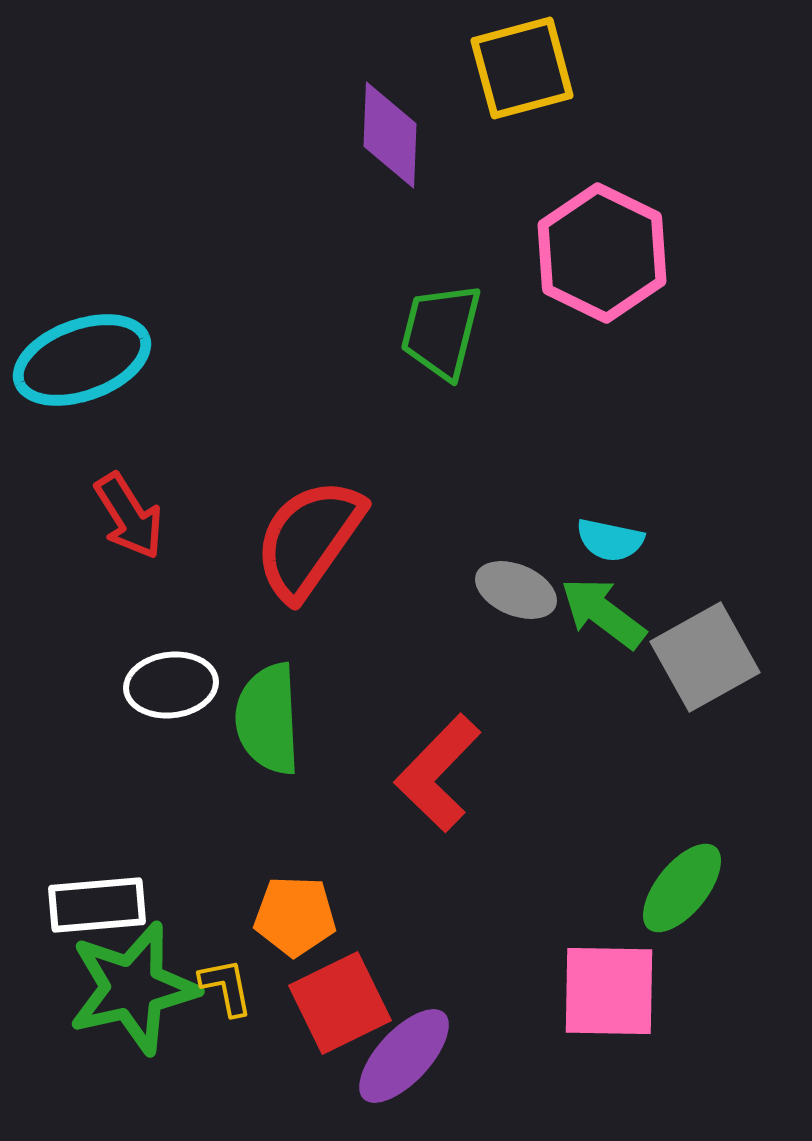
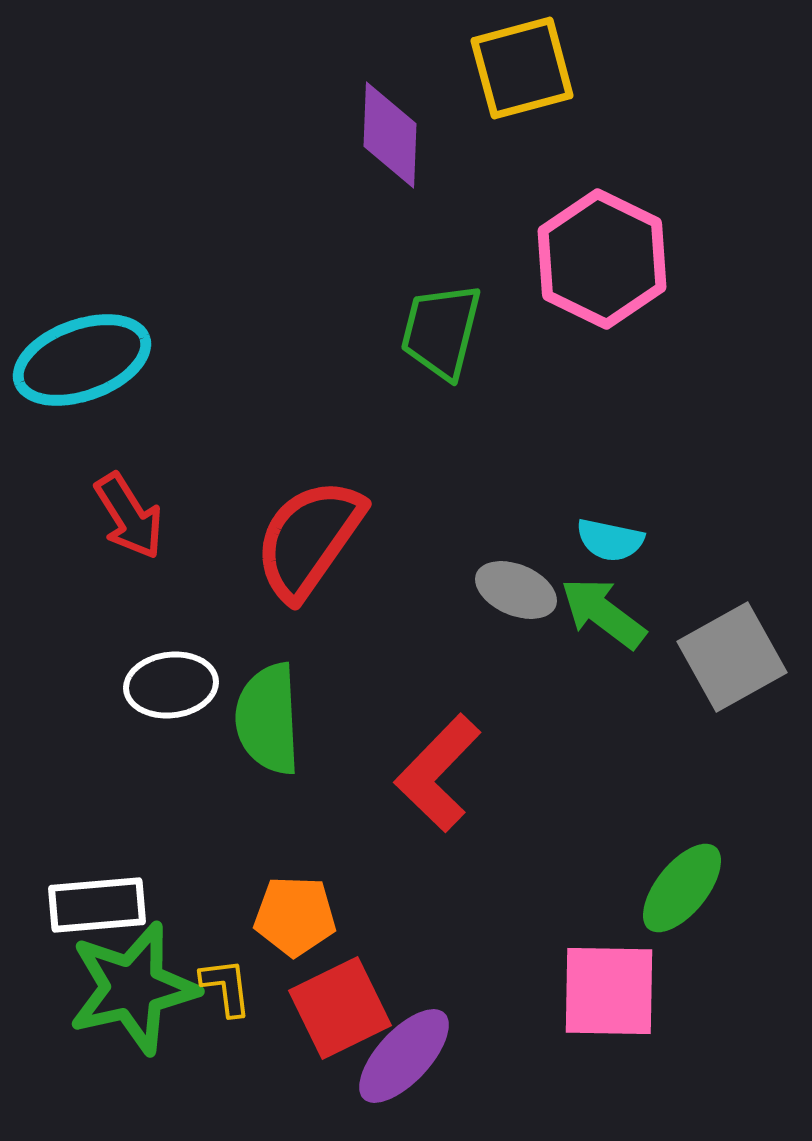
pink hexagon: moved 6 px down
gray square: moved 27 px right
yellow L-shape: rotated 4 degrees clockwise
red square: moved 5 px down
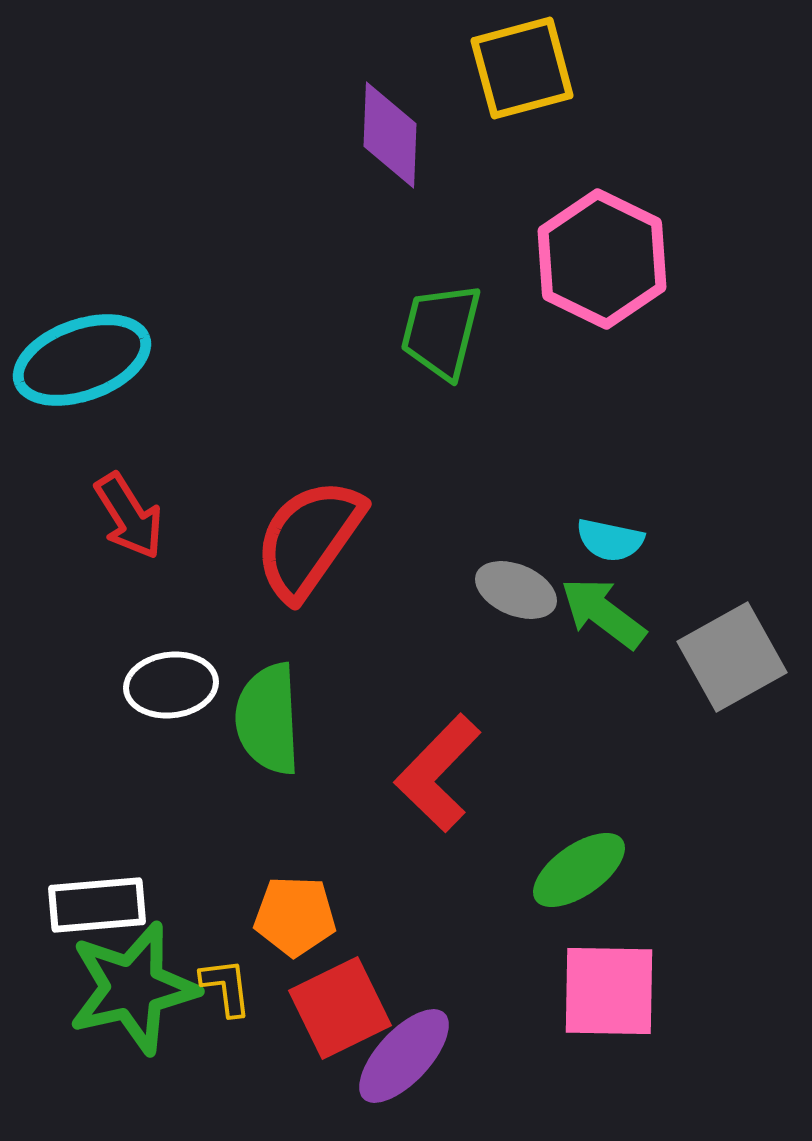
green ellipse: moved 103 px left, 18 px up; rotated 16 degrees clockwise
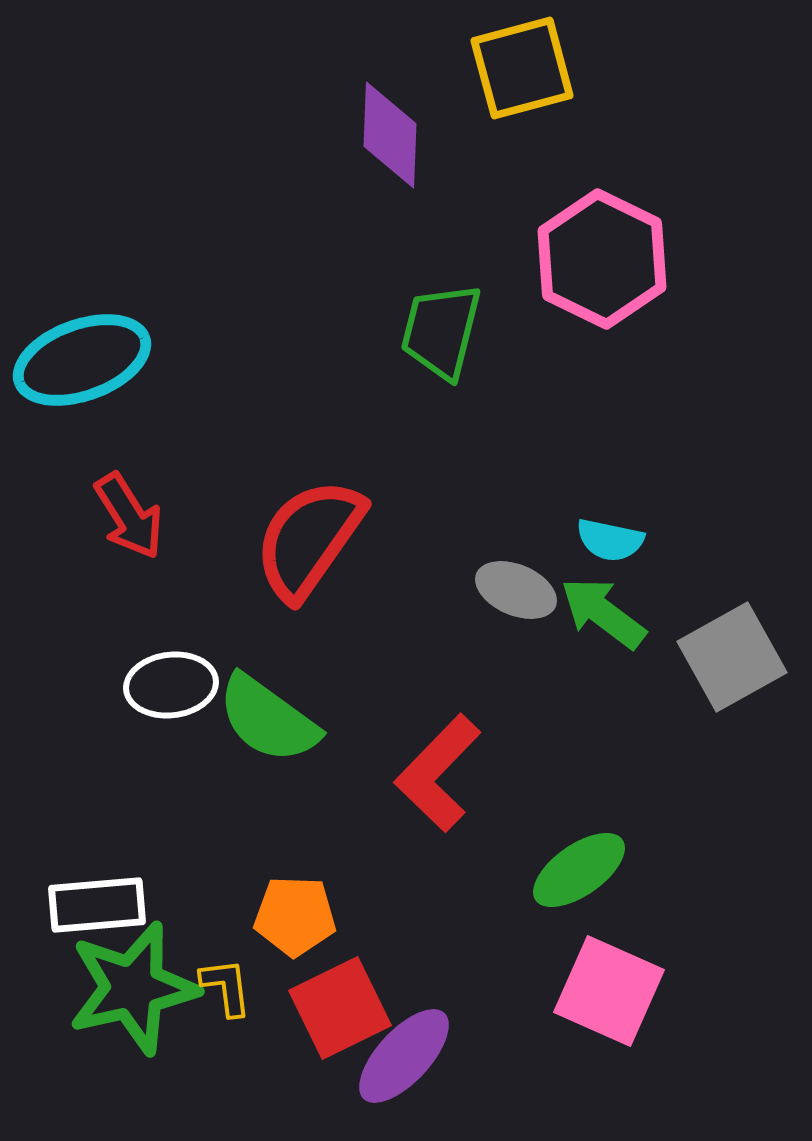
green semicircle: rotated 51 degrees counterclockwise
pink square: rotated 23 degrees clockwise
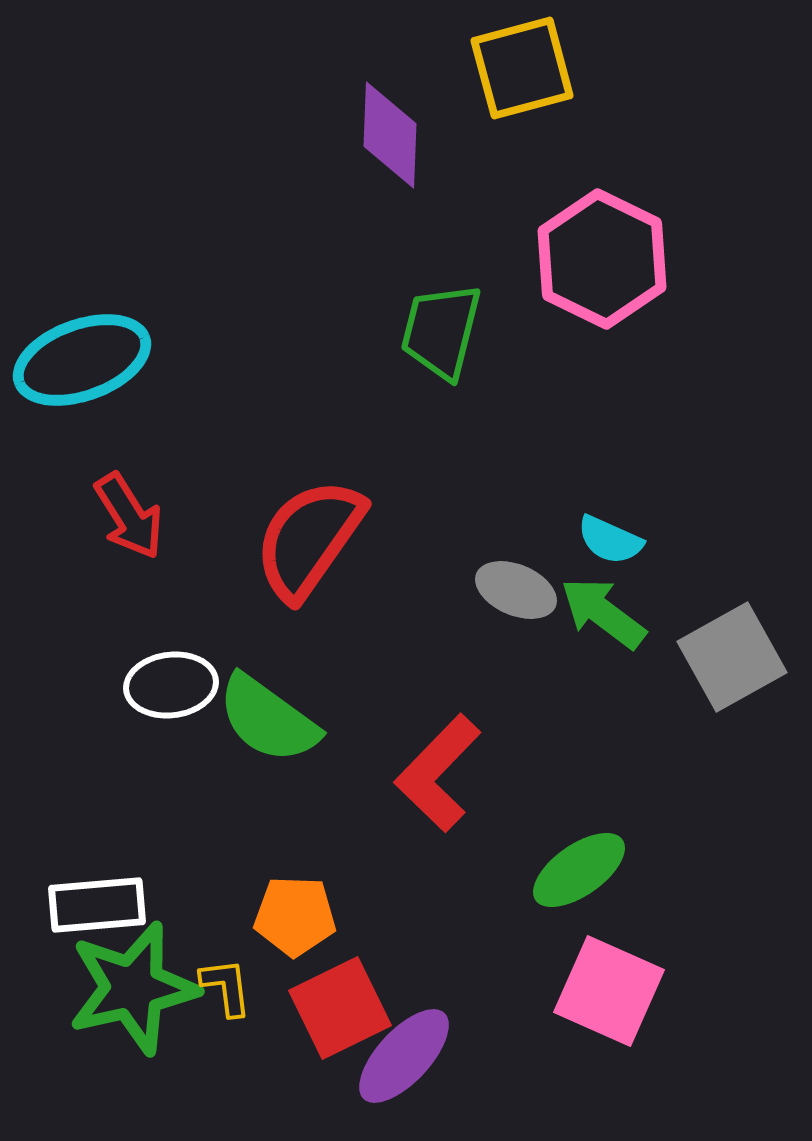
cyan semicircle: rotated 12 degrees clockwise
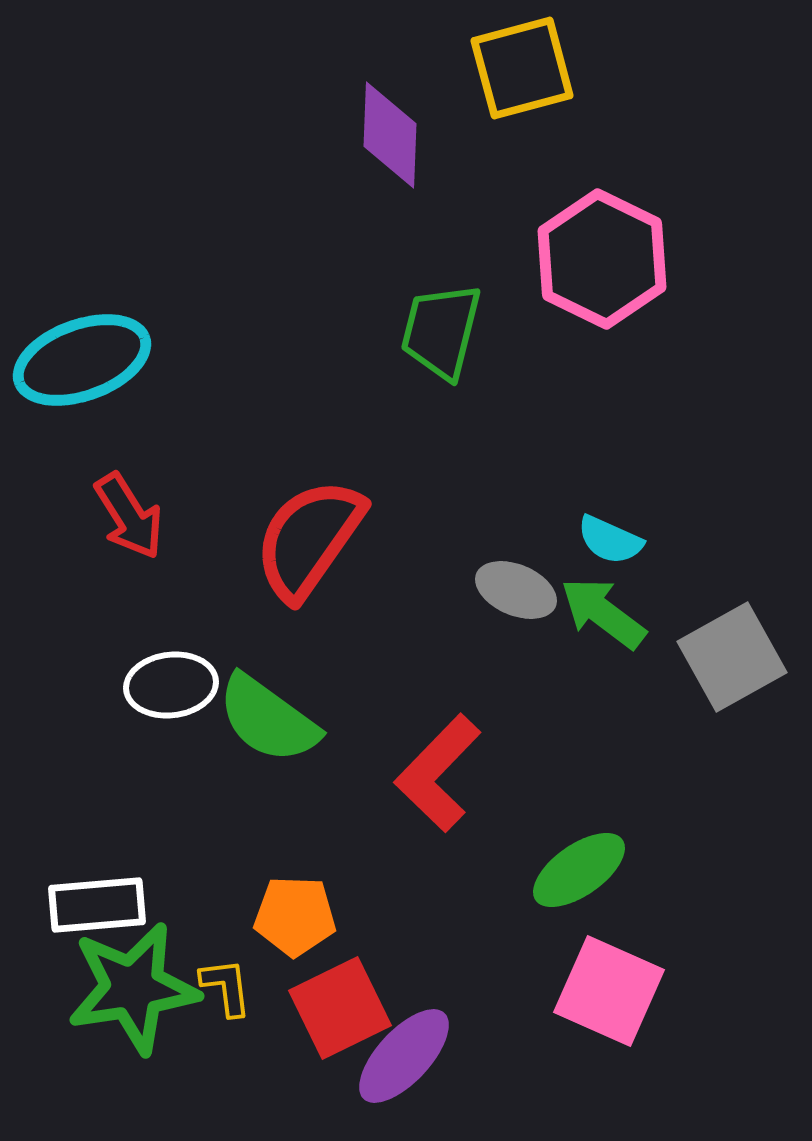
green star: rotated 4 degrees clockwise
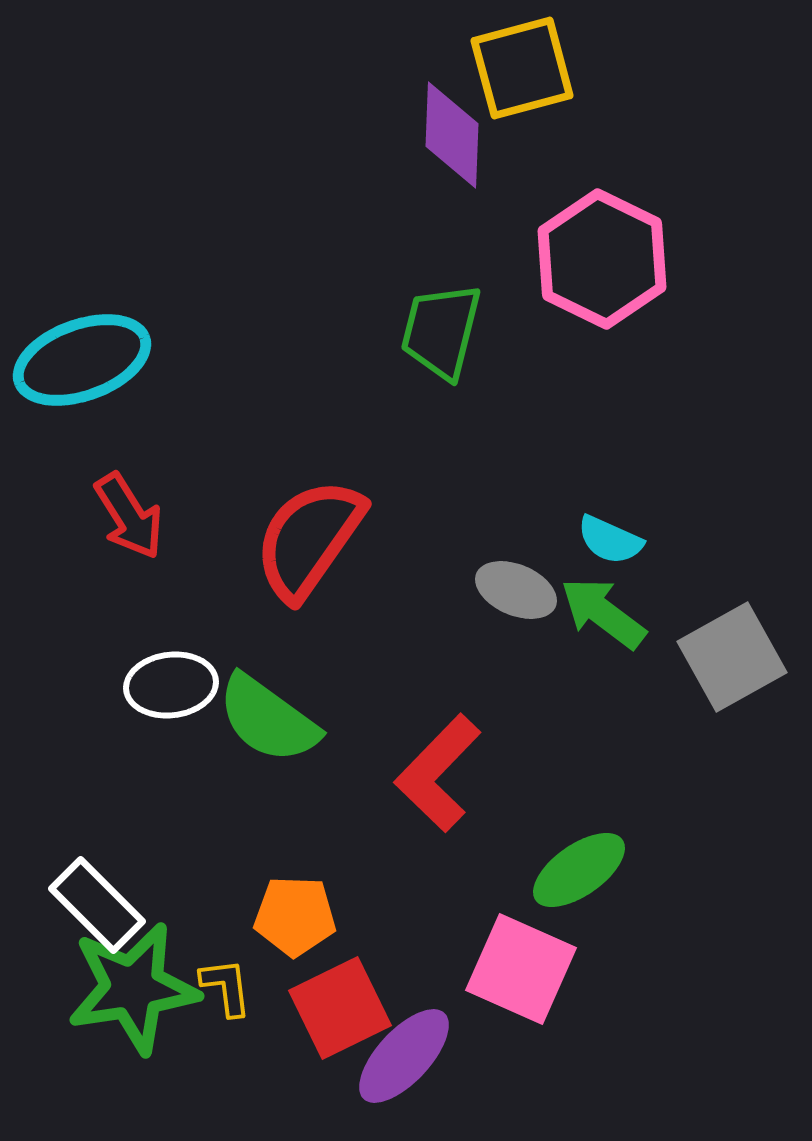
purple diamond: moved 62 px right
white rectangle: rotated 50 degrees clockwise
pink square: moved 88 px left, 22 px up
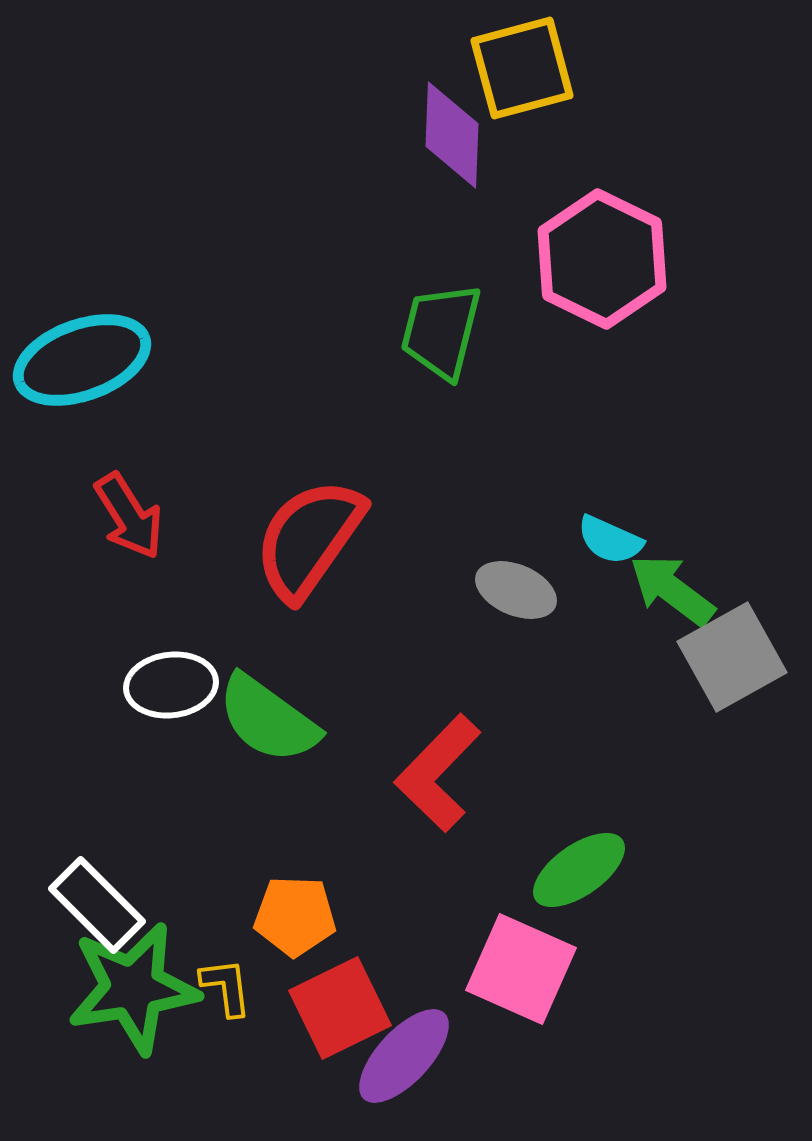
green arrow: moved 69 px right, 23 px up
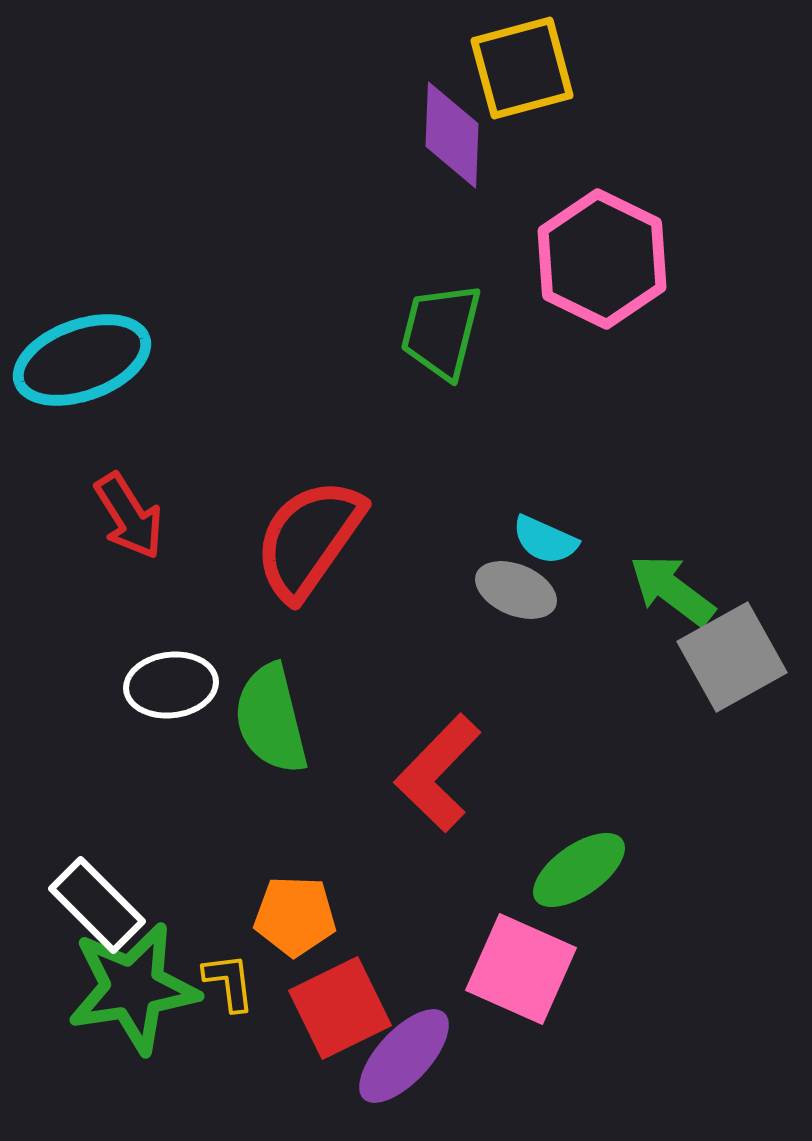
cyan semicircle: moved 65 px left
green semicircle: moved 3 px right; rotated 40 degrees clockwise
yellow L-shape: moved 3 px right, 5 px up
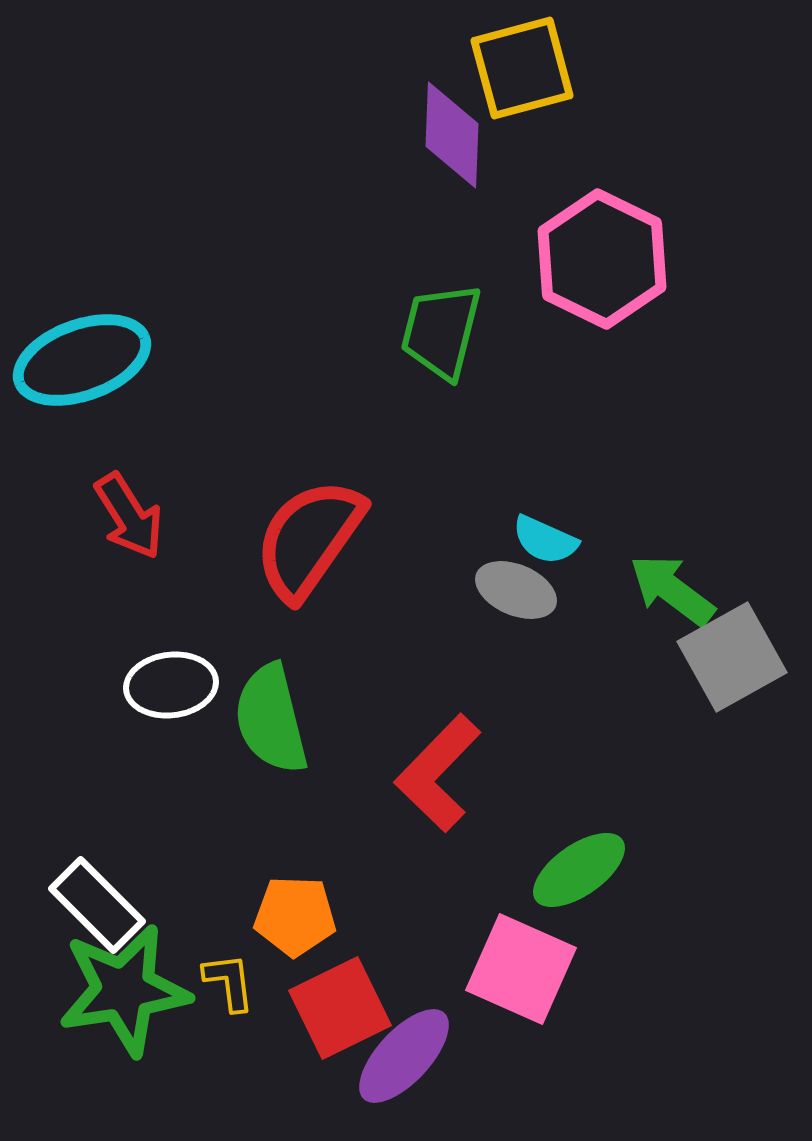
green star: moved 9 px left, 2 px down
